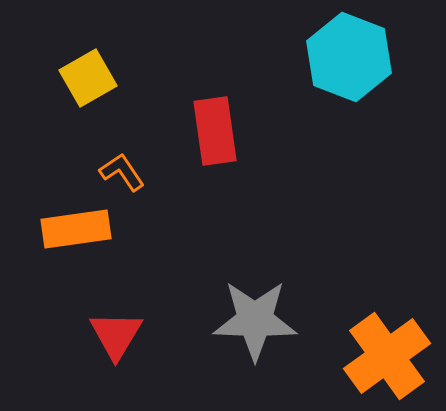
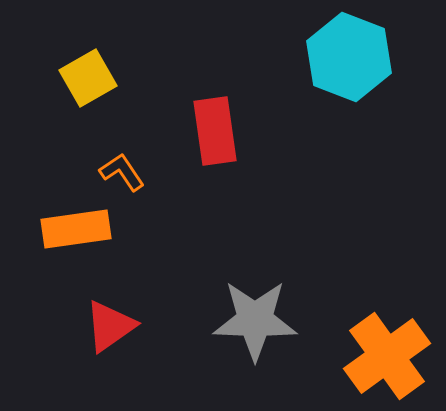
red triangle: moved 6 px left, 9 px up; rotated 24 degrees clockwise
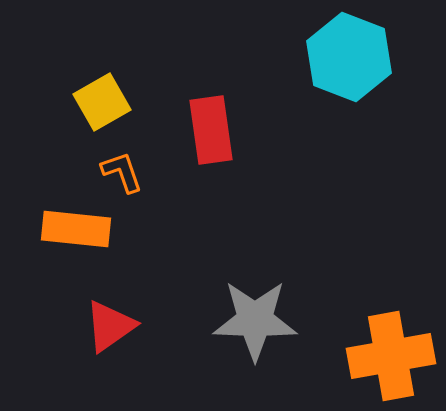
yellow square: moved 14 px right, 24 px down
red rectangle: moved 4 px left, 1 px up
orange L-shape: rotated 15 degrees clockwise
orange rectangle: rotated 14 degrees clockwise
orange cross: moved 4 px right; rotated 26 degrees clockwise
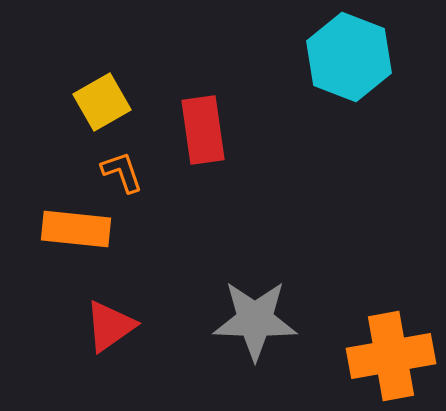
red rectangle: moved 8 px left
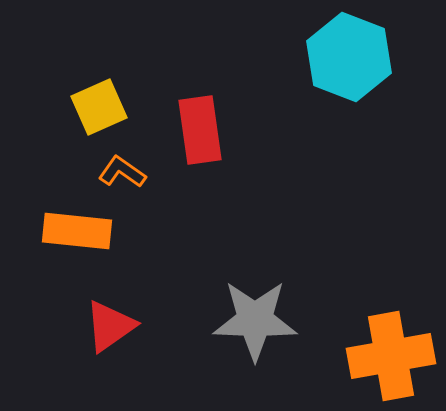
yellow square: moved 3 px left, 5 px down; rotated 6 degrees clockwise
red rectangle: moved 3 px left
orange L-shape: rotated 36 degrees counterclockwise
orange rectangle: moved 1 px right, 2 px down
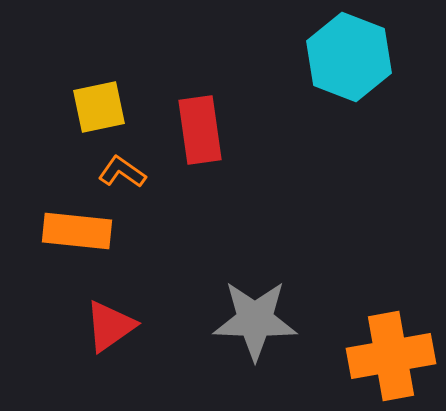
yellow square: rotated 12 degrees clockwise
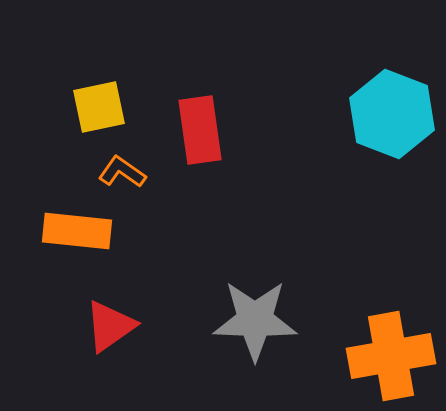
cyan hexagon: moved 43 px right, 57 px down
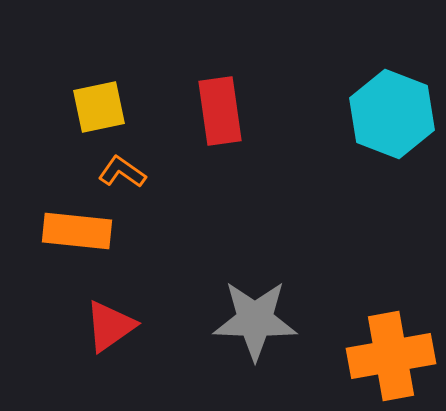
red rectangle: moved 20 px right, 19 px up
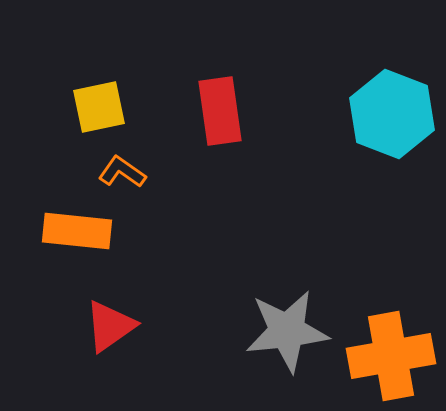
gray star: moved 32 px right, 11 px down; rotated 8 degrees counterclockwise
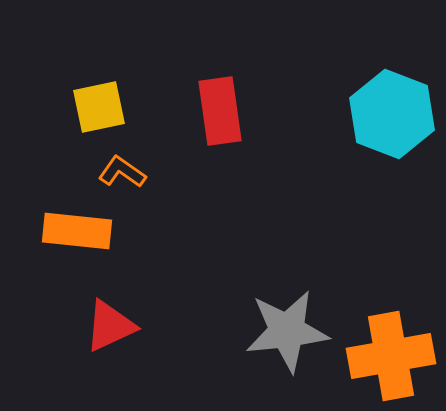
red triangle: rotated 10 degrees clockwise
